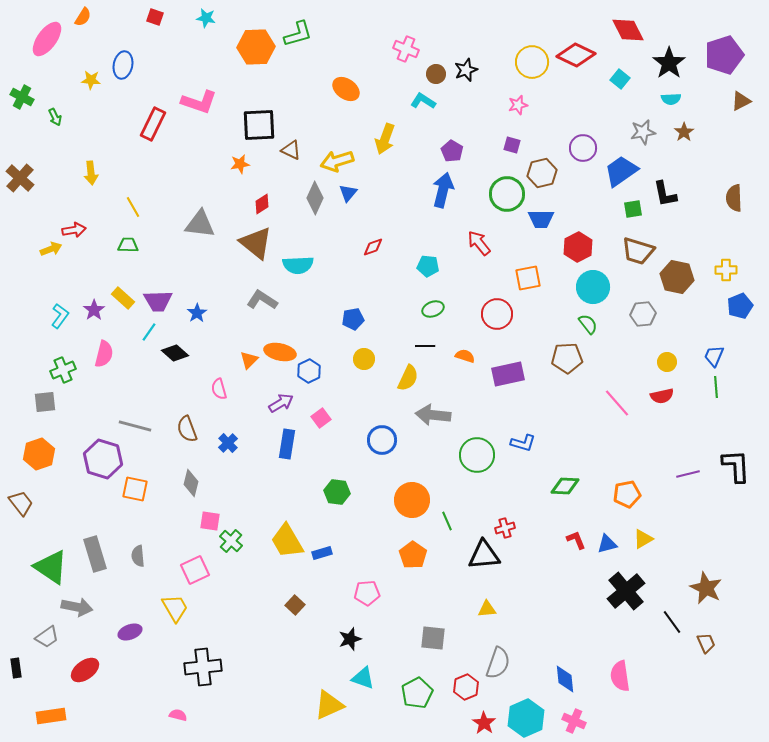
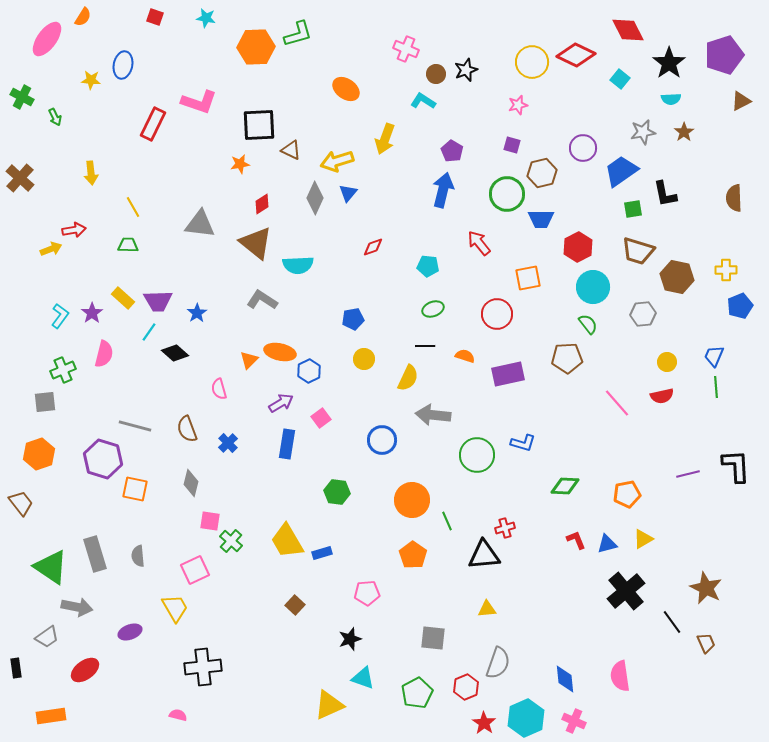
purple star at (94, 310): moved 2 px left, 3 px down
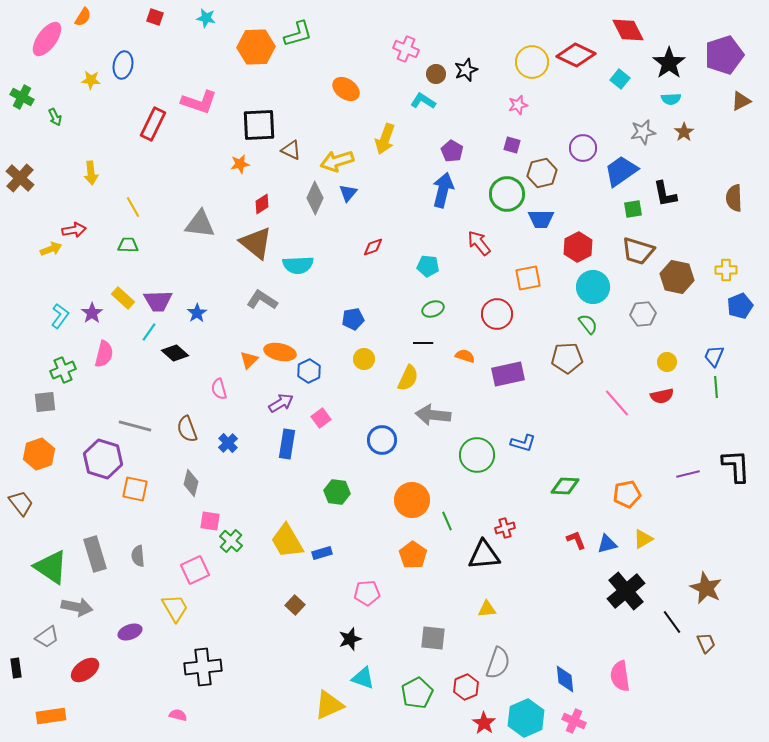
black line at (425, 346): moved 2 px left, 3 px up
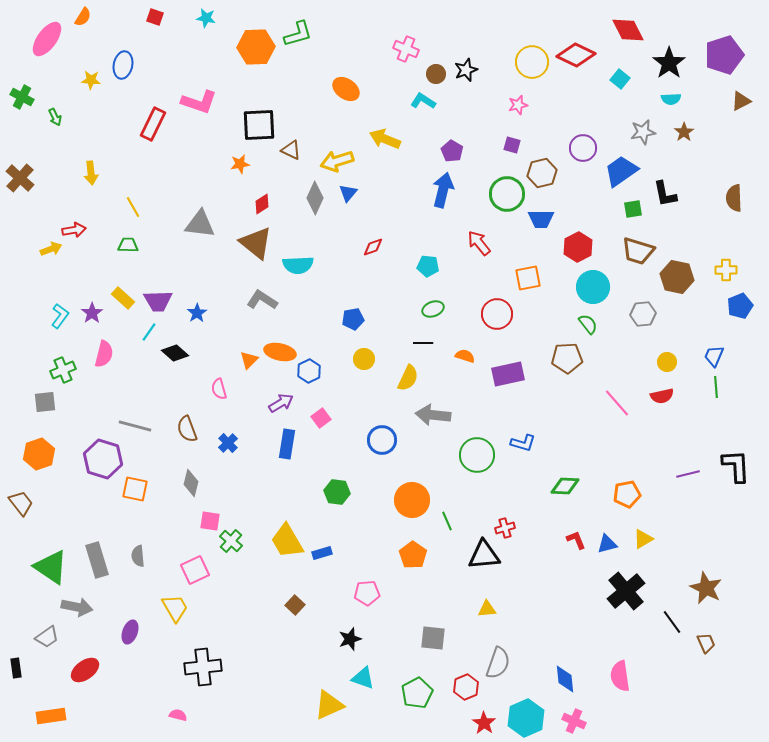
yellow arrow at (385, 139): rotated 92 degrees clockwise
gray rectangle at (95, 554): moved 2 px right, 6 px down
purple ellipse at (130, 632): rotated 50 degrees counterclockwise
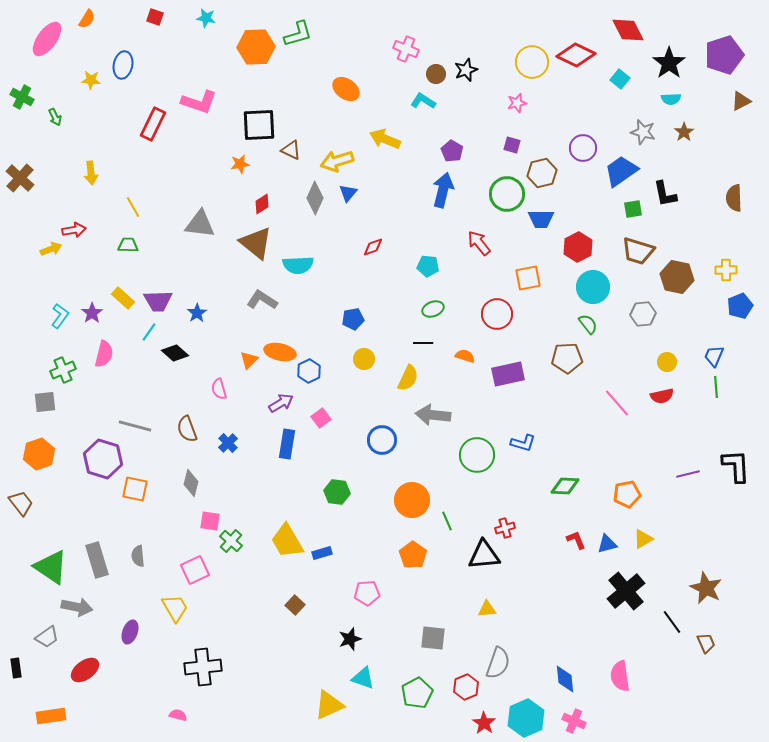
orange semicircle at (83, 17): moved 4 px right, 2 px down
pink star at (518, 105): moved 1 px left, 2 px up
gray star at (643, 132): rotated 25 degrees clockwise
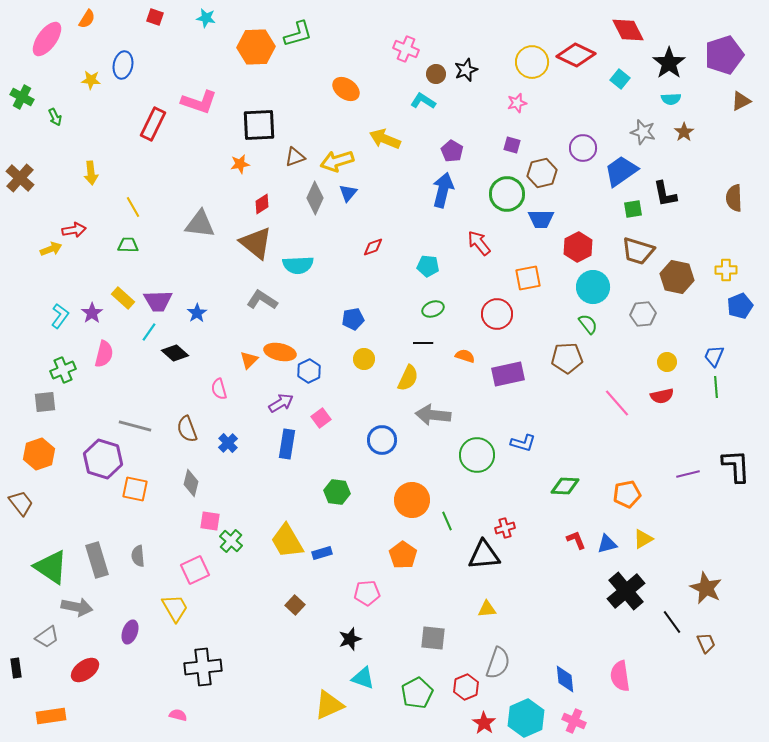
brown triangle at (291, 150): moved 4 px right, 7 px down; rotated 45 degrees counterclockwise
orange pentagon at (413, 555): moved 10 px left
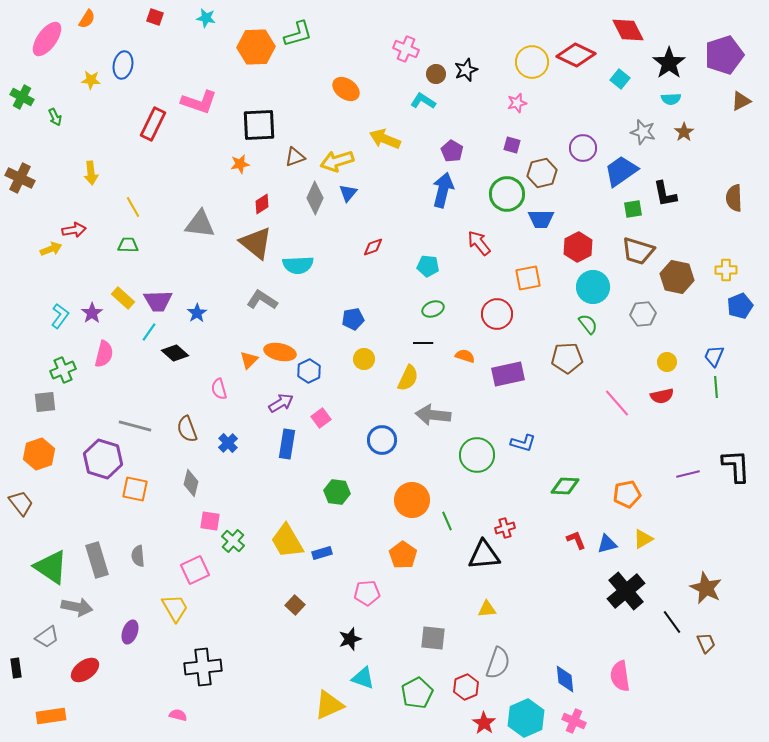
brown cross at (20, 178): rotated 16 degrees counterclockwise
green cross at (231, 541): moved 2 px right
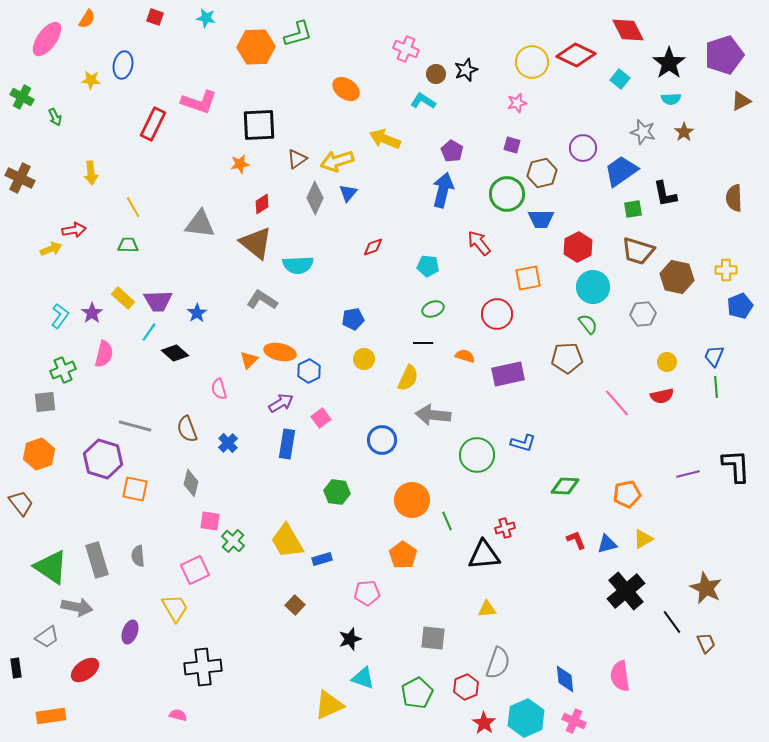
brown triangle at (295, 157): moved 2 px right, 2 px down; rotated 15 degrees counterclockwise
blue rectangle at (322, 553): moved 6 px down
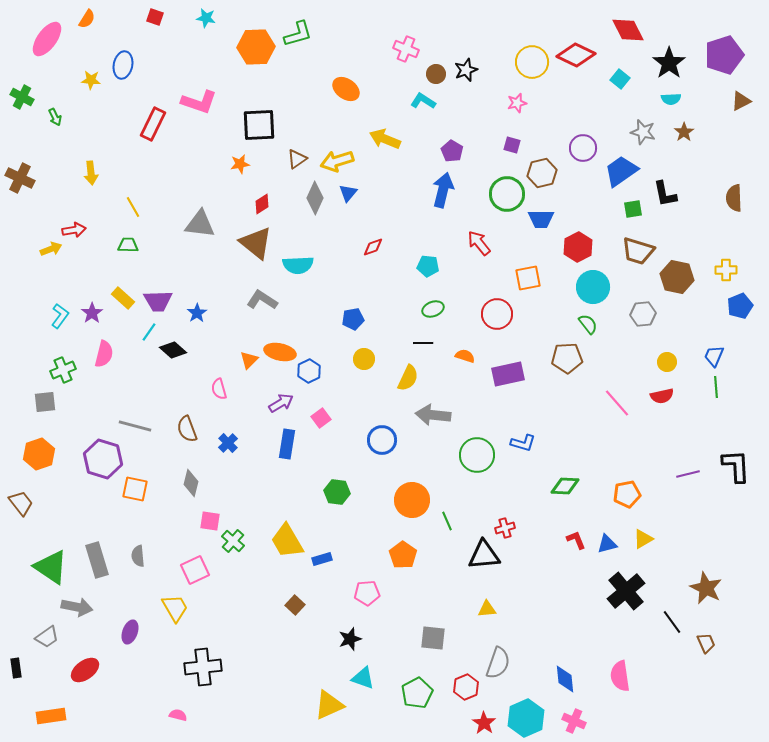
black diamond at (175, 353): moved 2 px left, 3 px up
